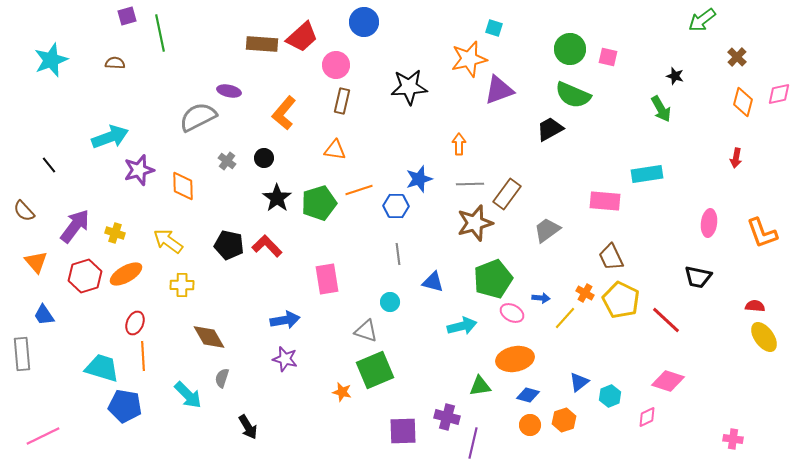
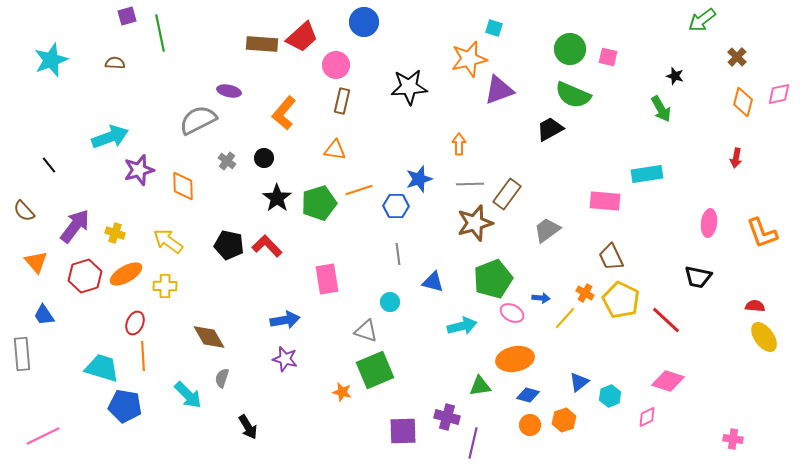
gray semicircle at (198, 117): moved 3 px down
yellow cross at (182, 285): moved 17 px left, 1 px down
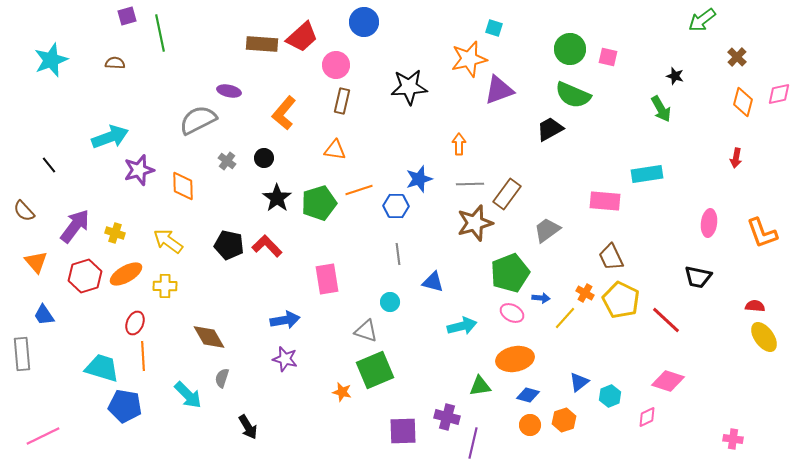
green pentagon at (493, 279): moved 17 px right, 6 px up
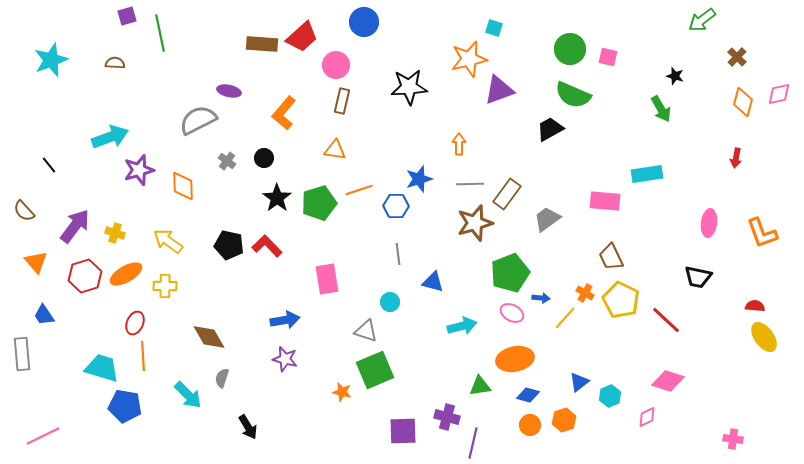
gray trapezoid at (547, 230): moved 11 px up
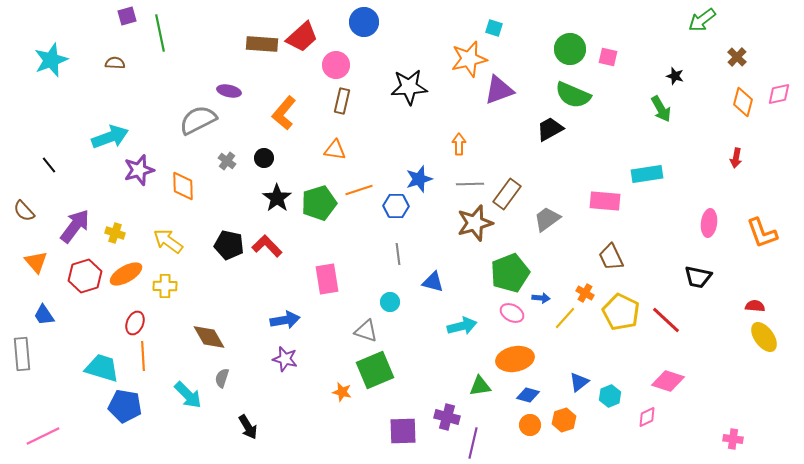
yellow pentagon at (621, 300): moved 12 px down
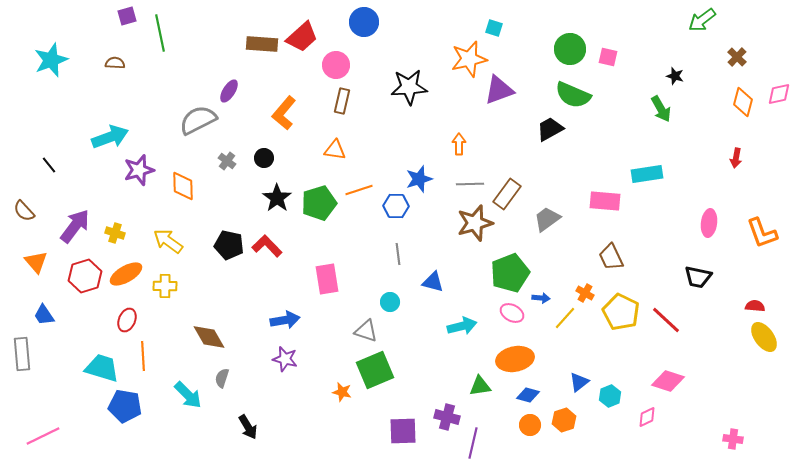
purple ellipse at (229, 91): rotated 70 degrees counterclockwise
red ellipse at (135, 323): moved 8 px left, 3 px up
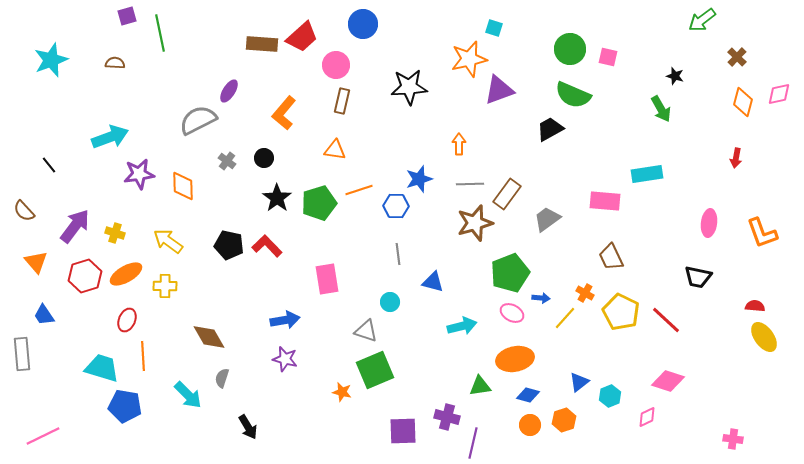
blue circle at (364, 22): moved 1 px left, 2 px down
purple star at (139, 170): moved 4 px down; rotated 8 degrees clockwise
